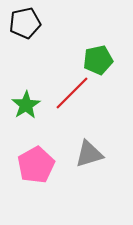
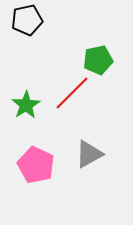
black pentagon: moved 2 px right, 3 px up
gray triangle: rotated 12 degrees counterclockwise
pink pentagon: rotated 18 degrees counterclockwise
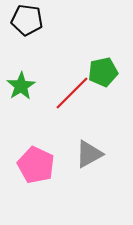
black pentagon: rotated 20 degrees clockwise
green pentagon: moved 5 px right, 12 px down
green star: moved 5 px left, 19 px up
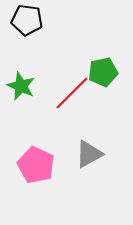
green star: rotated 16 degrees counterclockwise
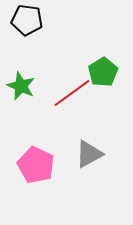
green pentagon: rotated 20 degrees counterclockwise
red line: rotated 9 degrees clockwise
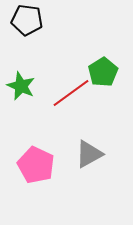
red line: moved 1 px left
